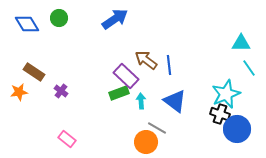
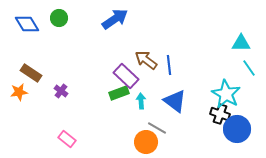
brown rectangle: moved 3 px left, 1 px down
cyan star: rotated 20 degrees counterclockwise
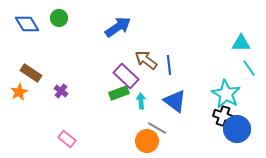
blue arrow: moved 3 px right, 8 px down
orange star: rotated 18 degrees counterclockwise
black cross: moved 3 px right, 2 px down
orange circle: moved 1 px right, 1 px up
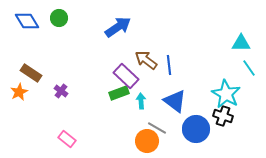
blue diamond: moved 3 px up
blue circle: moved 41 px left
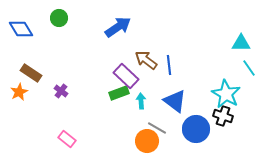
blue diamond: moved 6 px left, 8 px down
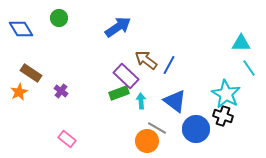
blue line: rotated 36 degrees clockwise
